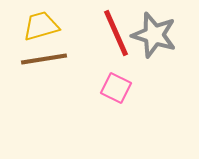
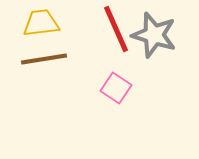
yellow trapezoid: moved 3 px up; rotated 9 degrees clockwise
red line: moved 4 px up
pink square: rotated 8 degrees clockwise
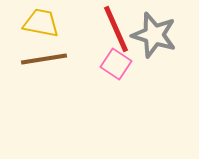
yellow trapezoid: rotated 18 degrees clockwise
pink square: moved 24 px up
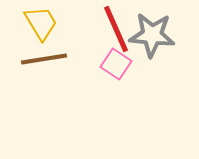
yellow trapezoid: rotated 48 degrees clockwise
gray star: moved 2 px left; rotated 12 degrees counterclockwise
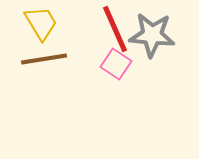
red line: moved 1 px left
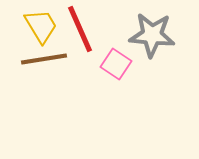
yellow trapezoid: moved 3 px down
red line: moved 35 px left
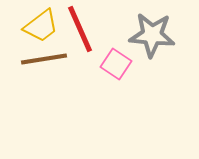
yellow trapezoid: rotated 84 degrees clockwise
